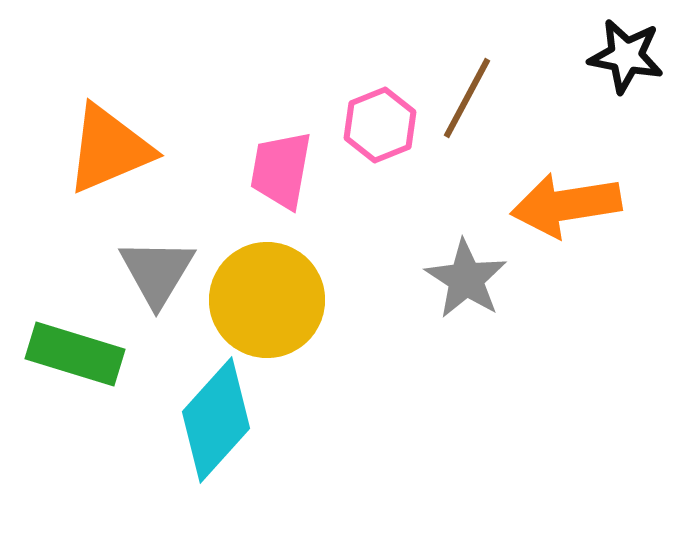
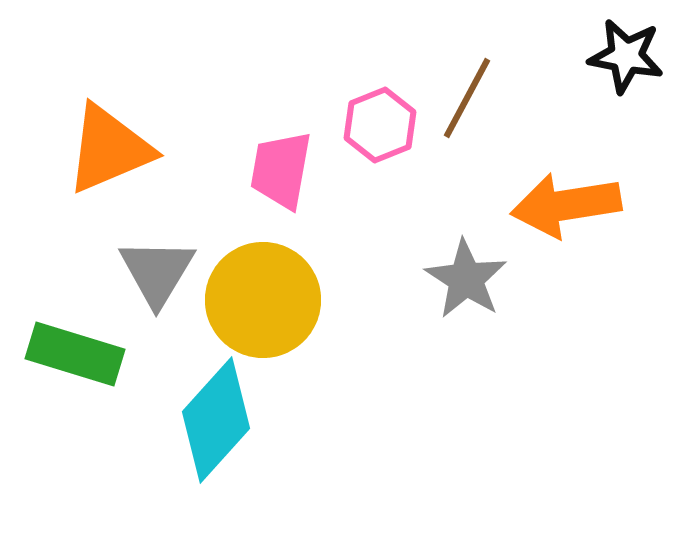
yellow circle: moved 4 px left
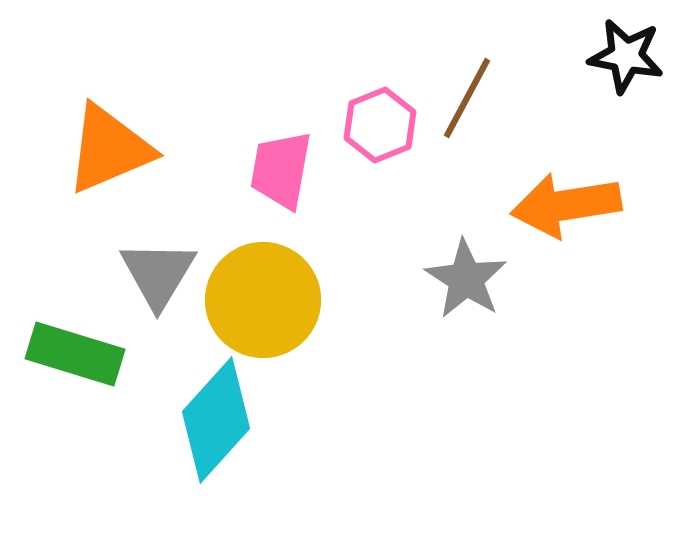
gray triangle: moved 1 px right, 2 px down
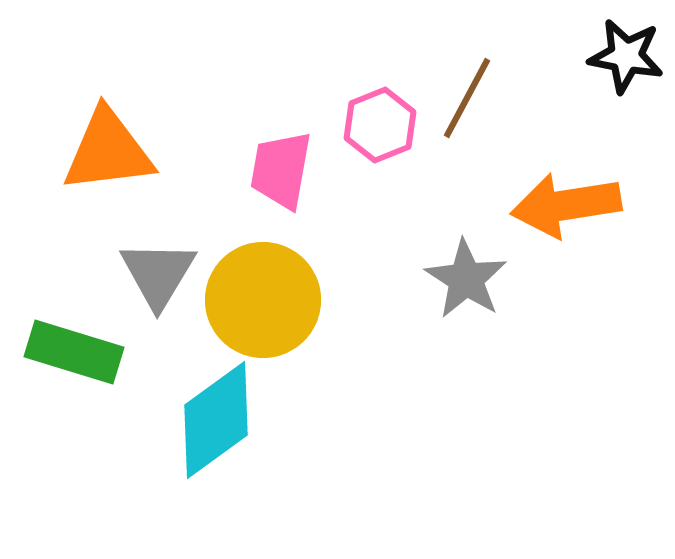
orange triangle: moved 1 px left, 2 px down; rotated 16 degrees clockwise
green rectangle: moved 1 px left, 2 px up
cyan diamond: rotated 12 degrees clockwise
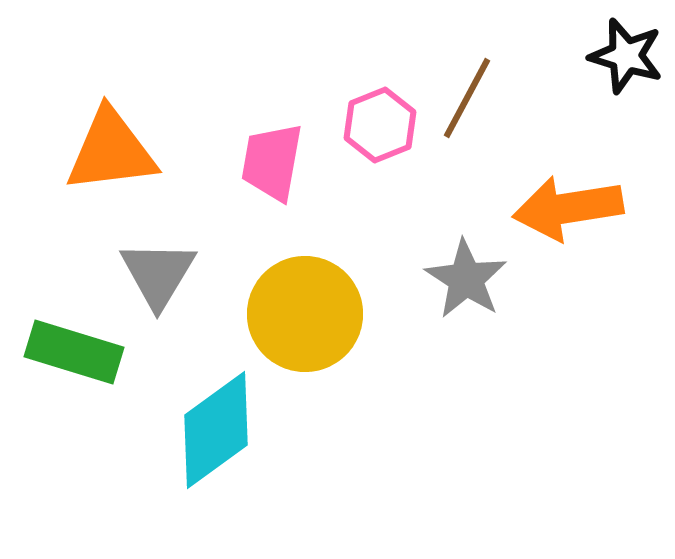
black star: rotated 6 degrees clockwise
orange triangle: moved 3 px right
pink trapezoid: moved 9 px left, 8 px up
orange arrow: moved 2 px right, 3 px down
yellow circle: moved 42 px right, 14 px down
cyan diamond: moved 10 px down
